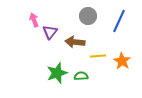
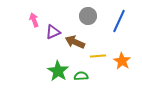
purple triangle: moved 3 px right; rotated 28 degrees clockwise
brown arrow: rotated 18 degrees clockwise
green star: moved 1 px right, 2 px up; rotated 20 degrees counterclockwise
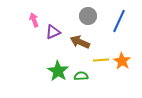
brown arrow: moved 5 px right
yellow line: moved 3 px right, 4 px down
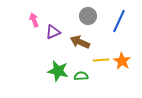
green star: rotated 20 degrees counterclockwise
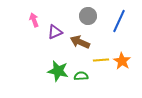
purple triangle: moved 2 px right
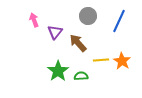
purple triangle: rotated 28 degrees counterclockwise
brown arrow: moved 2 px left, 1 px down; rotated 24 degrees clockwise
green star: rotated 25 degrees clockwise
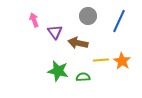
purple triangle: rotated 14 degrees counterclockwise
brown arrow: rotated 36 degrees counterclockwise
green star: rotated 25 degrees counterclockwise
green semicircle: moved 2 px right, 1 px down
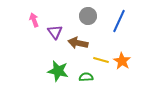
yellow line: rotated 21 degrees clockwise
green semicircle: moved 3 px right
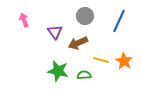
gray circle: moved 3 px left
pink arrow: moved 10 px left
brown arrow: rotated 36 degrees counterclockwise
orange star: moved 2 px right
green semicircle: moved 2 px left, 2 px up
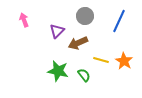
purple triangle: moved 2 px right, 1 px up; rotated 21 degrees clockwise
green semicircle: rotated 56 degrees clockwise
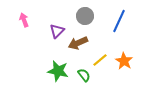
yellow line: moved 1 px left; rotated 56 degrees counterclockwise
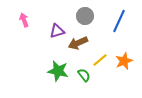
purple triangle: rotated 28 degrees clockwise
orange star: rotated 18 degrees clockwise
